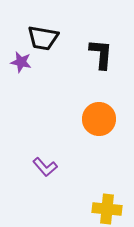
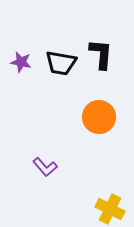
black trapezoid: moved 18 px right, 25 px down
orange circle: moved 2 px up
yellow cross: moved 3 px right; rotated 20 degrees clockwise
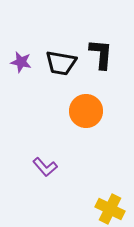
orange circle: moved 13 px left, 6 px up
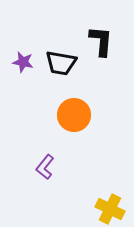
black L-shape: moved 13 px up
purple star: moved 2 px right
orange circle: moved 12 px left, 4 px down
purple L-shape: rotated 80 degrees clockwise
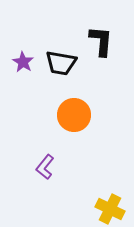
purple star: rotated 20 degrees clockwise
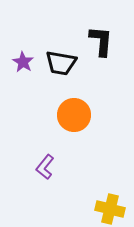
yellow cross: rotated 12 degrees counterclockwise
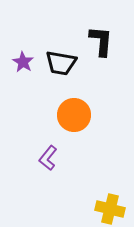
purple L-shape: moved 3 px right, 9 px up
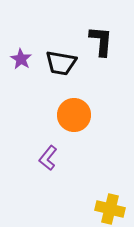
purple star: moved 2 px left, 3 px up
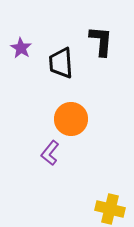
purple star: moved 11 px up
black trapezoid: rotated 76 degrees clockwise
orange circle: moved 3 px left, 4 px down
purple L-shape: moved 2 px right, 5 px up
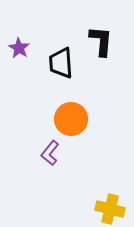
purple star: moved 2 px left
